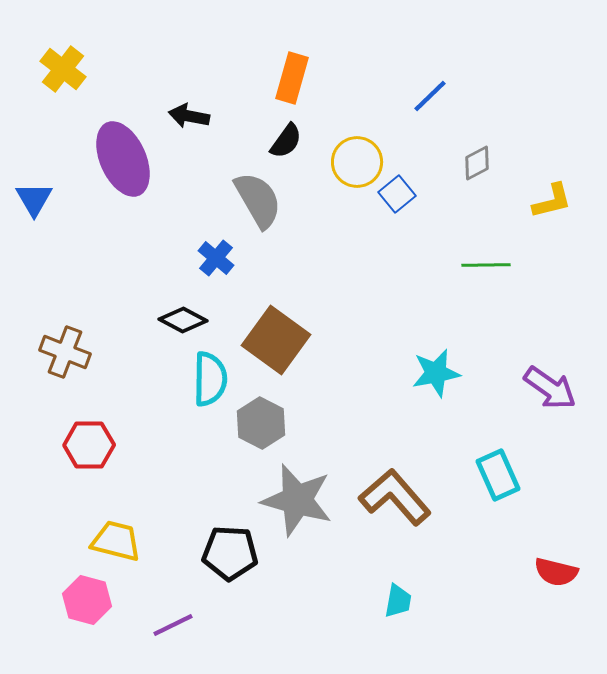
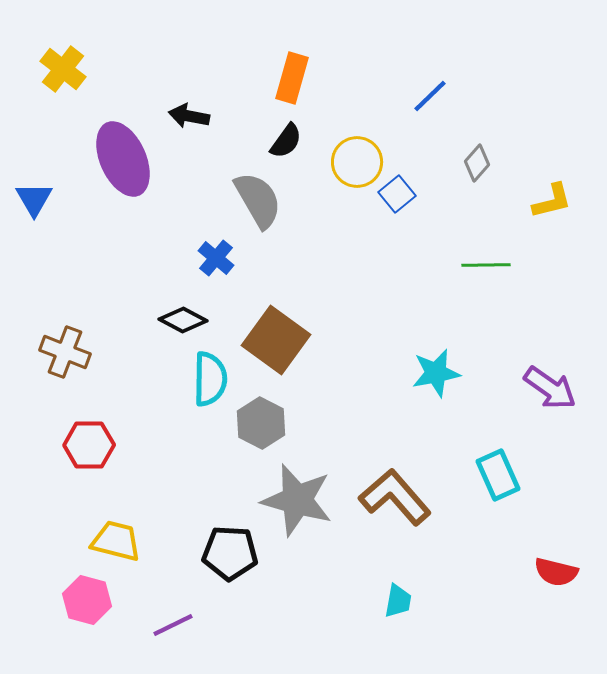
gray diamond: rotated 21 degrees counterclockwise
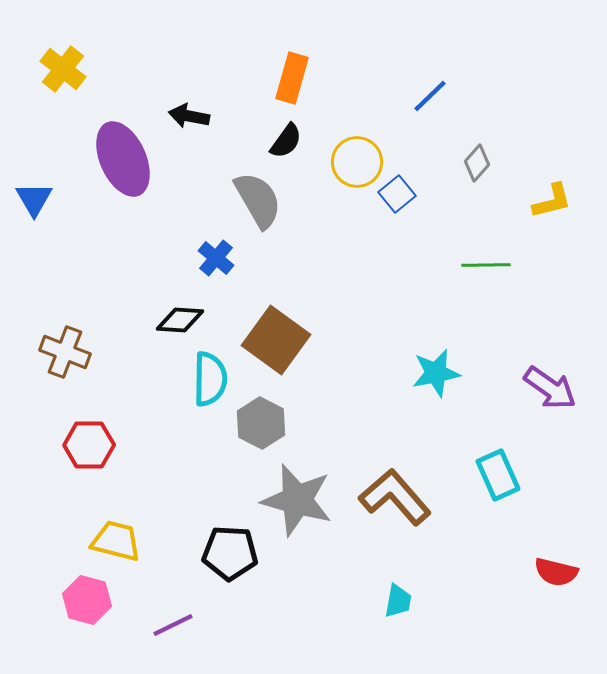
black diamond: moved 3 px left; rotated 24 degrees counterclockwise
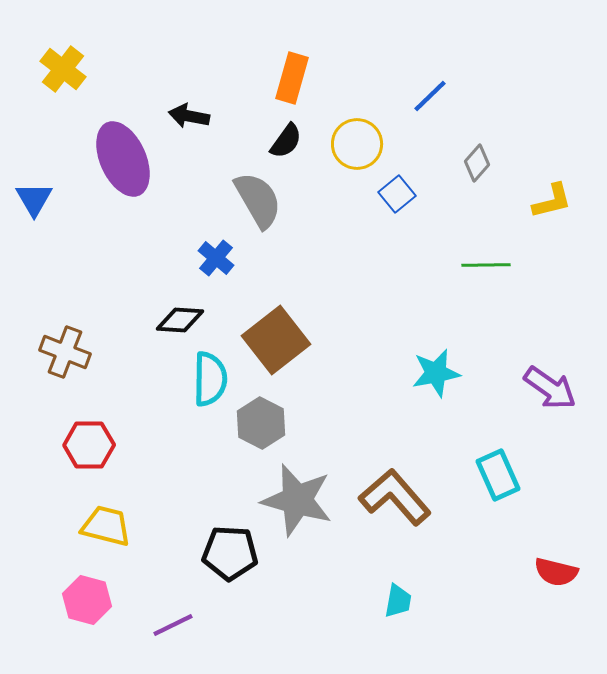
yellow circle: moved 18 px up
brown square: rotated 16 degrees clockwise
yellow trapezoid: moved 10 px left, 15 px up
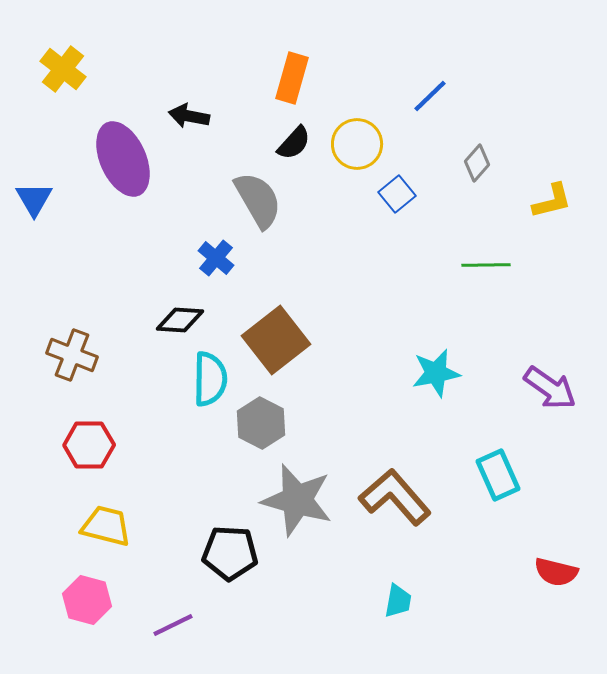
black semicircle: moved 8 px right, 2 px down; rotated 6 degrees clockwise
brown cross: moved 7 px right, 3 px down
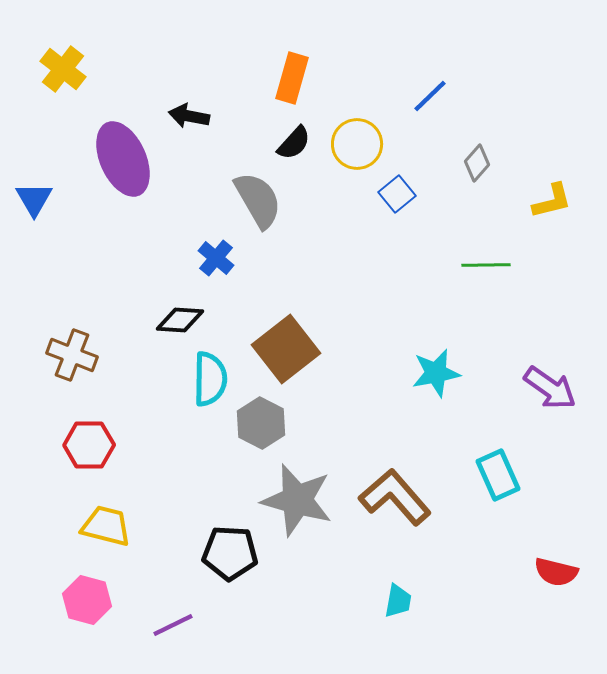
brown square: moved 10 px right, 9 px down
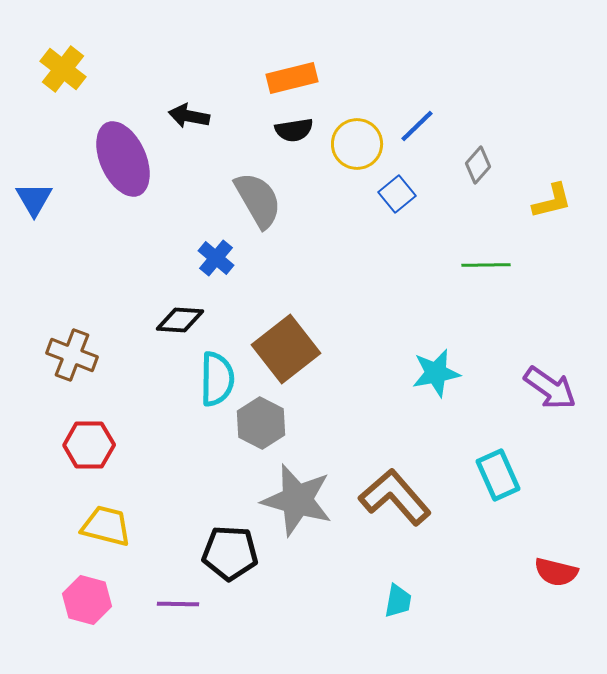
orange rectangle: rotated 60 degrees clockwise
blue line: moved 13 px left, 30 px down
black semicircle: moved 13 px up; rotated 39 degrees clockwise
gray diamond: moved 1 px right, 2 px down
cyan semicircle: moved 7 px right
purple line: moved 5 px right, 21 px up; rotated 27 degrees clockwise
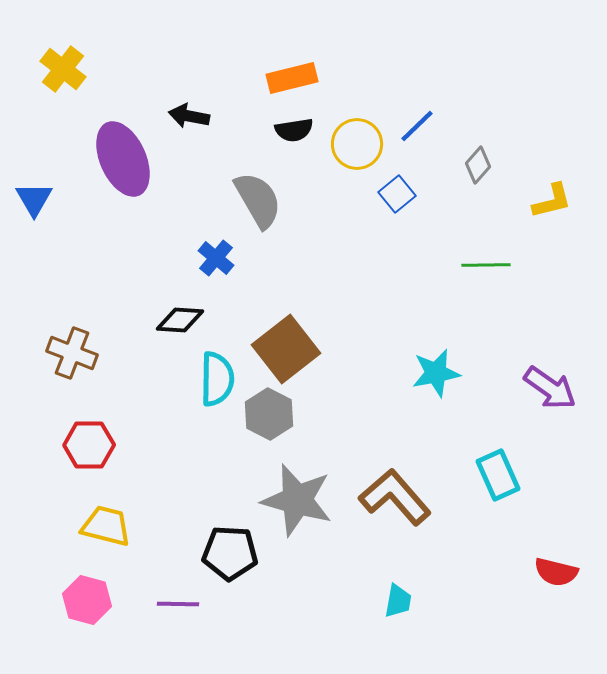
brown cross: moved 2 px up
gray hexagon: moved 8 px right, 9 px up
